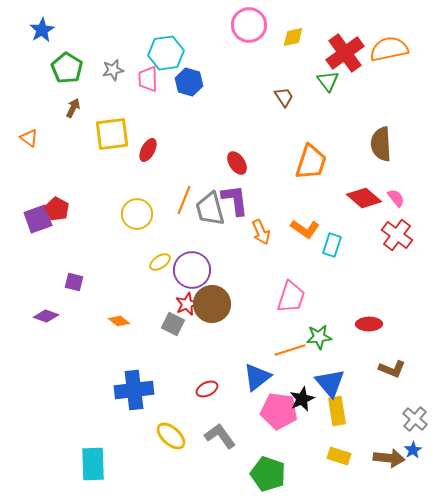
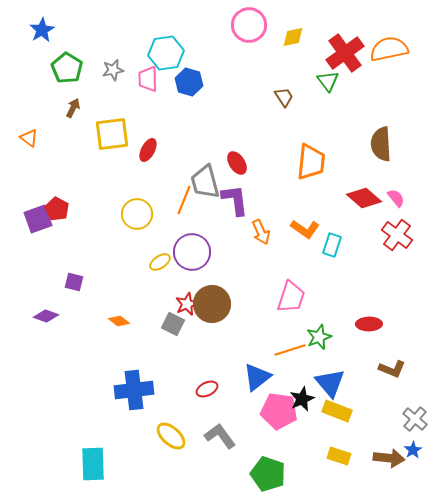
orange trapezoid at (311, 162): rotated 12 degrees counterclockwise
gray trapezoid at (210, 209): moved 5 px left, 27 px up
purple circle at (192, 270): moved 18 px up
green star at (319, 337): rotated 15 degrees counterclockwise
yellow rectangle at (337, 411): rotated 60 degrees counterclockwise
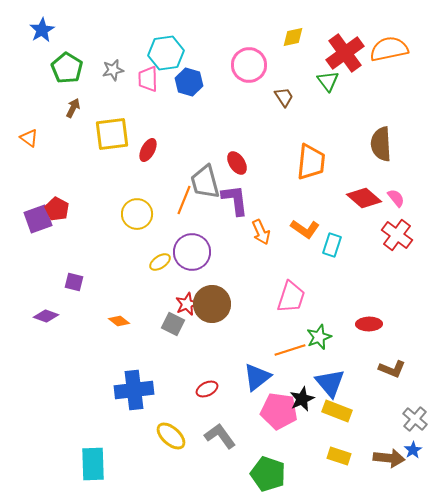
pink circle at (249, 25): moved 40 px down
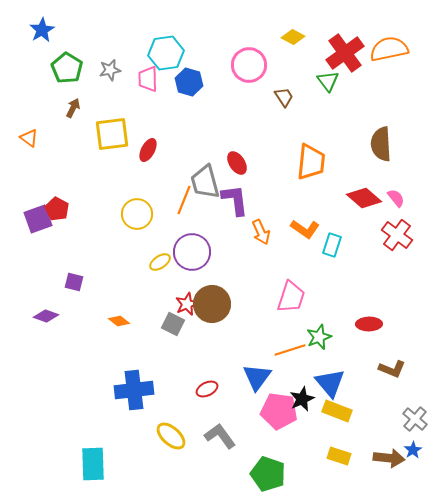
yellow diamond at (293, 37): rotated 40 degrees clockwise
gray star at (113, 70): moved 3 px left
blue triangle at (257, 377): rotated 16 degrees counterclockwise
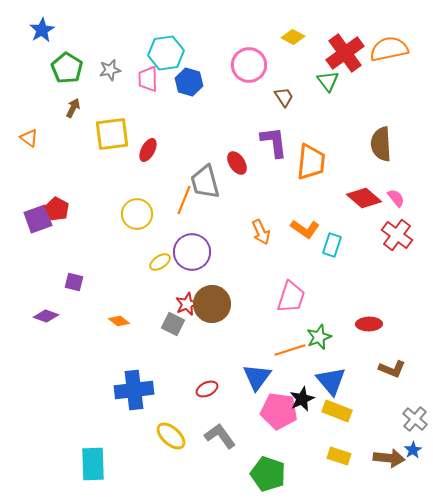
purple L-shape at (235, 200): moved 39 px right, 58 px up
blue triangle at (330, 383): moved 1 px right, 2 px up
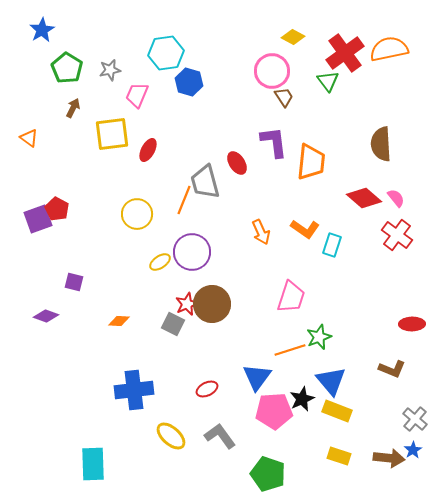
pink circle at (249, 65): moved 23 px right, 6 px down
pink trapezoid at (148, 79): moved 11 px left, 16 px down; rotated 24 degrees clockwise
orange diamond at (119, 321): rotated 35 degrees counterclockwise
red ellipse at (369, 324): moved 43 px right
pink pentagon at (279, 411): moved 5 px left; rotated 12 degrees counterclockwise
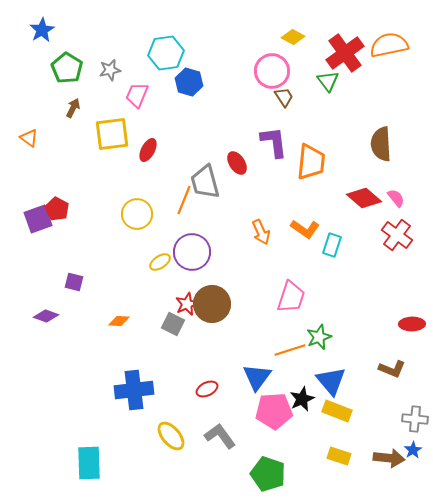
orange semicircle at (389, 49): moved 4 px up
gray cross at (415, 419): rotated 35 degrees counterclockwise
yellow ellipse at (171, 436): rotated 8 degrees clockwise
cyan rectangle at (93, 464): moved 4 px left, 1 px up
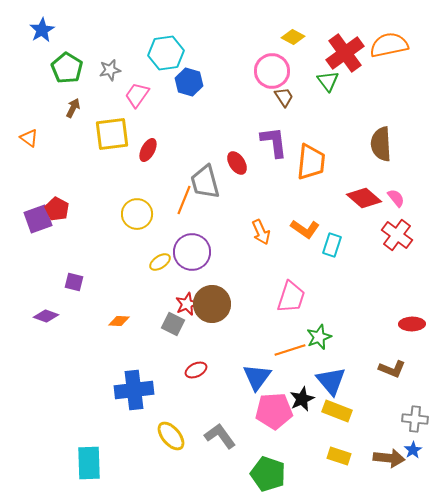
pink trapezoid at (137, 95): rotated 12 degrees clockwise
red ellipse at (207, 389): moved 11 px left, 19 px up
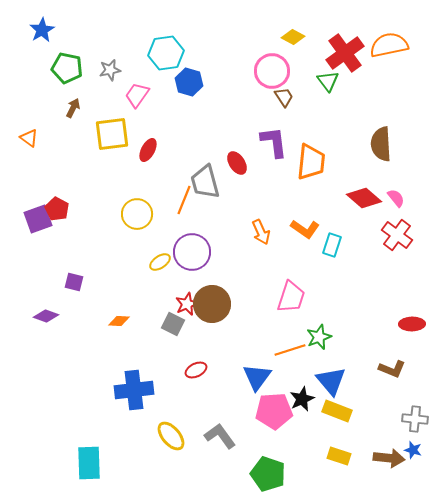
green pentagon at (67, 68): rotated 20 degrees counterclockwise
blue star at (413, 450): rotated 24 degrees counterclockwise
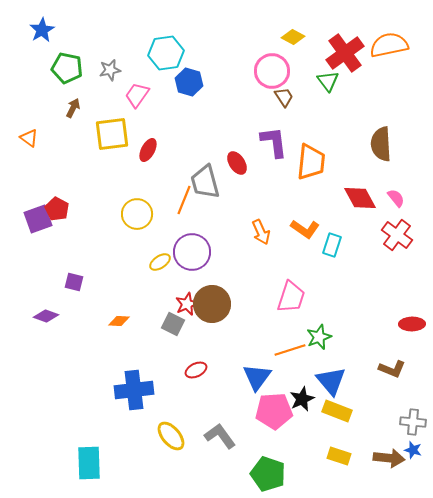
red diamond at (364, 198): moved 4 px left; rotated 20 degrees clockwise
gray cross at (415, 419): moved 2 px left, 3 px down
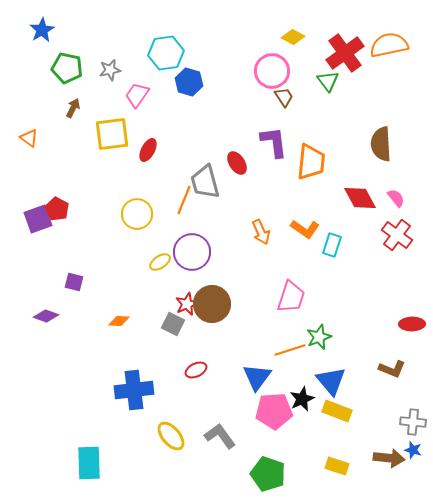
yellow rectangle at (339, 456): moved 2 px left, 10 px down
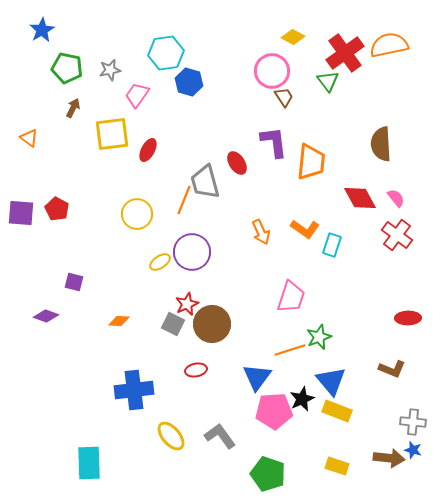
purple square at (38, 219): moved 17 px left, 6 px up; rotated 24 degrees clockwise
brown circle at (212, 304): moved 20 px down
red ellipse at (412, 324): moved 4 px left, 6 px up
red ellipse at (196, 370): rotated 15 degrees clockwise
